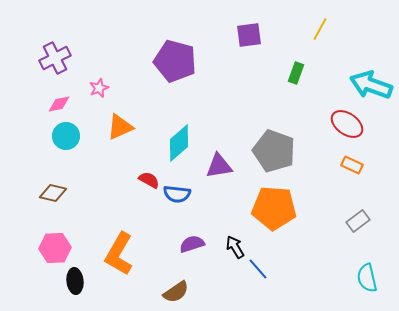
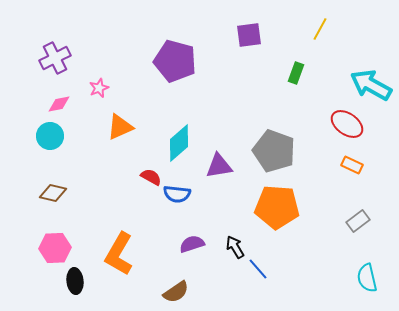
cyan arrow: rotated 9 degrees clockwise
cyan circle: moved 16 px left
red semicircle: moved 2 px right, 3 px up
orange pentagon: moved 3 px right, 1 px up
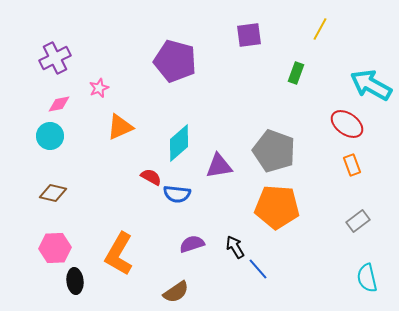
orange rectangle: rotated 45 degrees clockwise
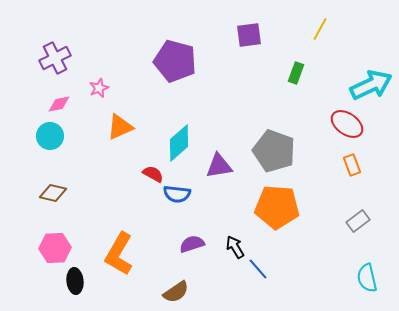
cyan arrow: rotated 126 degrees clockwise
red semicircle: moved 2 px right, 3 px up
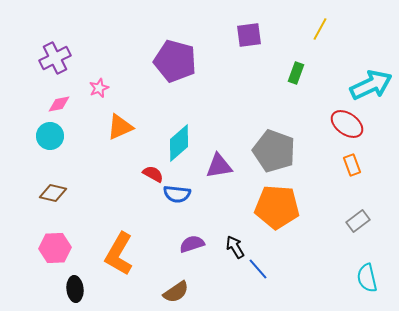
black ellipse: moved 8 px down
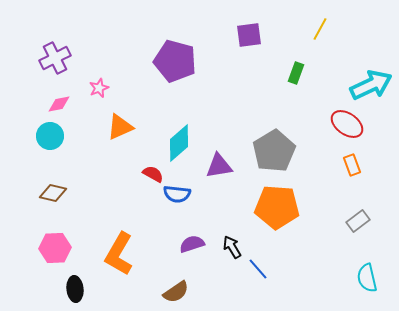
gray pentagon: rotated 21 degrees clockwise
black arrow: moved 3 px left
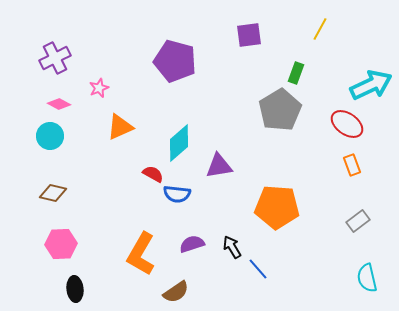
pink diamond: rotated 40 degrees clockwise
gray pentagon: moved 6 px right, 41 px up
pink hexagon: moved 6 px right, 4 px up
orange L-shape: moved 22 px right
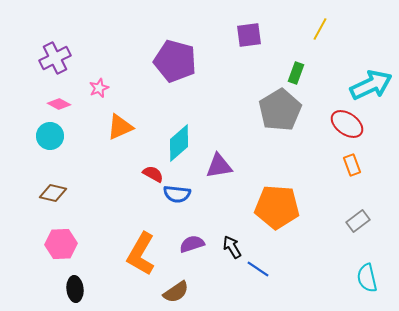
blue line: rotated 15 degrees counterclockwise
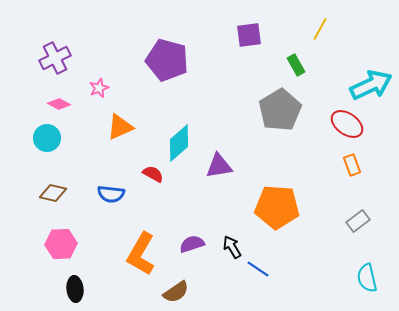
purple pentagon: moved 8 px left, 1 px up
green rectangle: moved 8 px up; rotated 50 degrees counterclockwise
cyan circle: moved 3 px left, 2 px down
blue semicircle: moved 66 px left
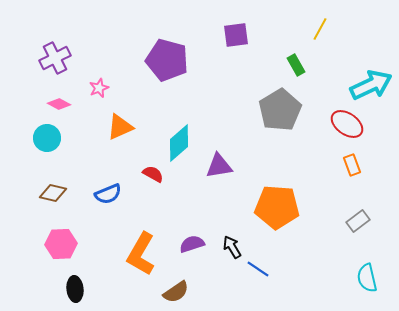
purple square: moved 13 px left
blue semicircle: moved 3 px left; rotated 28 degrees counterclockwise
